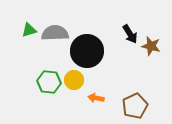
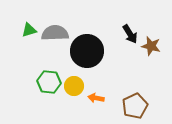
yellow circle: moved 6 px down
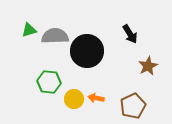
gray semicircle: moved 3 px down
brown star: moved 3 px left, 20 px down; rotated 30 degrees clockwise
yellow circle: moved 13 px down
brown pentagon: moved 2 px left
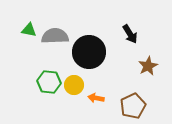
green triangle: rotated 28 degrees clockwise
black circle: moved 2 px right, 1 px down
yellow circle: moved 14 px up
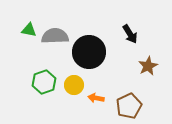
green hexagon: moved 5 px left; rotated 25 degrees counterclockwise
brown pentagon: moved 4 px left
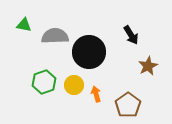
green triangle: moved 5 px left, 5 px up
black arrow: moved 1 px right, 1 px down
orange arrow: moved 4 px up; rotated 63 degrees clockwise
brown pentagon: moved 1 px left, 1 px up; rotated 10 degrees counterclockwise
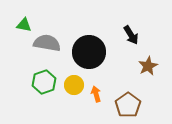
gray semicircle: moved 8 px left, 7 px down; rotated 12 degrees clockwise
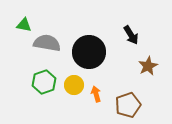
brown pentagon: rotated 15 degrees clockwise
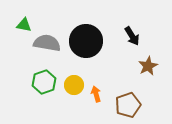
black arrow: moved 1 px right, 1 px down
black circle: moved 3 px left, 11 px up
